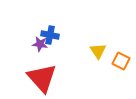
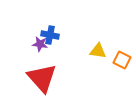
yellow triangle: rotated 48 degrees counterclockwise
orange square: moved 1 px right, 1 px up
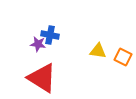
purple star: moved 2 px left
orange square: moved 1 px right, 3 px up
red triangle: rotated 16 degrees counterclockwise
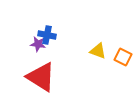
blue cross: moved 3 px left
yellow triangle: rotated 12 degrees clockwise
red triangle: moved 1 px left, 1 px up
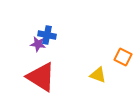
yellow triangle: moved 24 px down
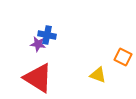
red triangle: moved 3 px left, 1 px down
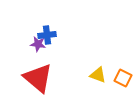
blue cross: rotated 18 degrees counterclockwise
orange square: moved 21 px down
red triangle: rotated 8 degrees clockwise
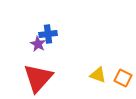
blue cross: moved 1 px right, 1 px up
purple star: rotated 21 degrees clockwise
red triangle: rotated 32 degrees clockwise
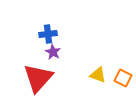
purple star: moved 15 px right, 8 px down
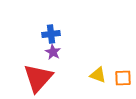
blue cross: moved 3 px right
orange square: rotated 30 degrees counterclockwise
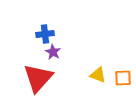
blue cross: moved 6 px left
